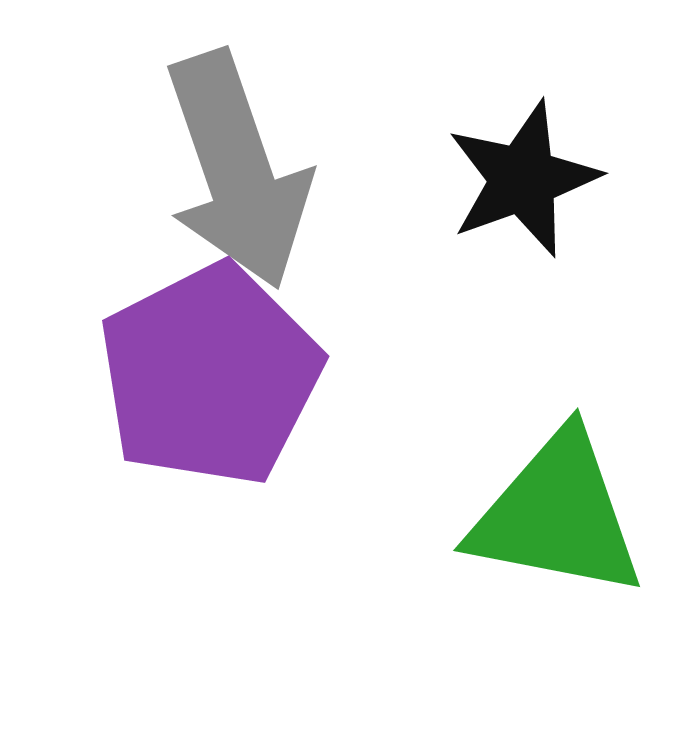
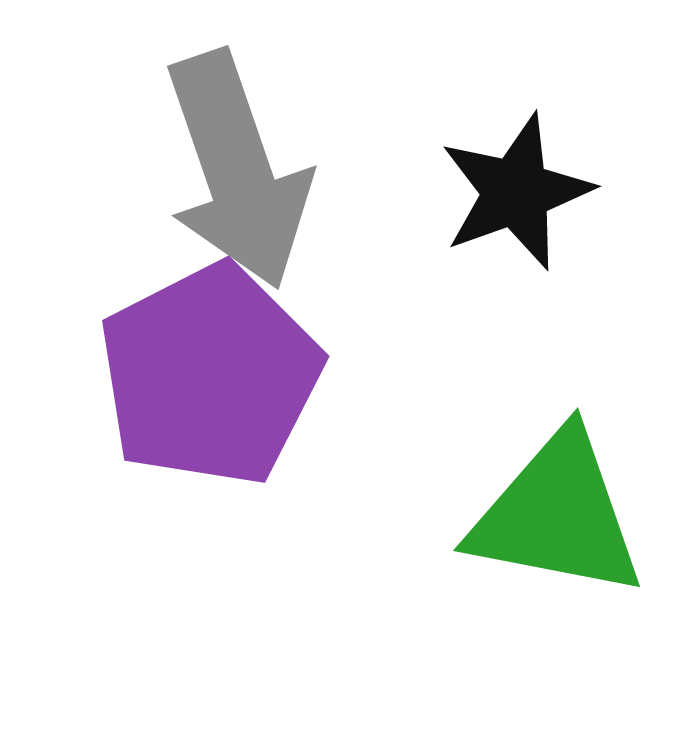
black star: moved 7 px left, 13 px down
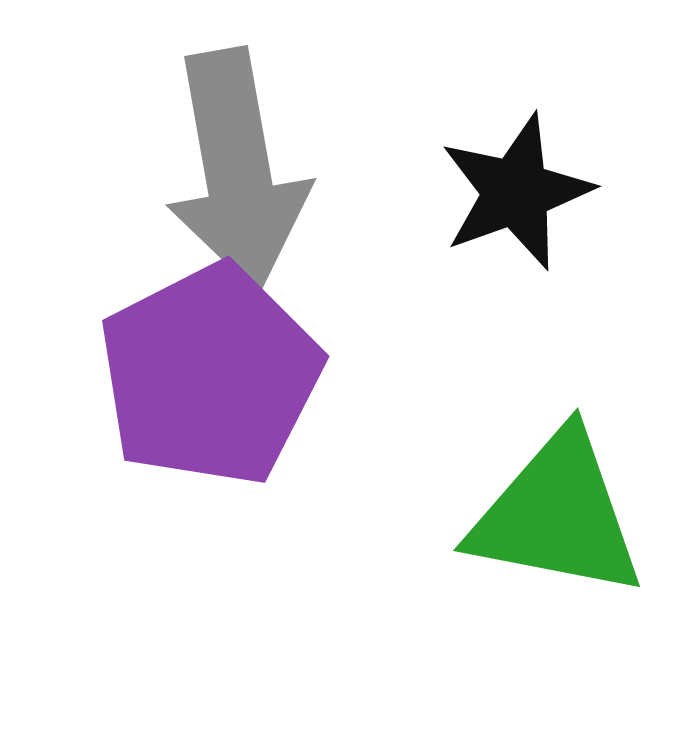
gray arrow: rotated 9 degrees clockwise
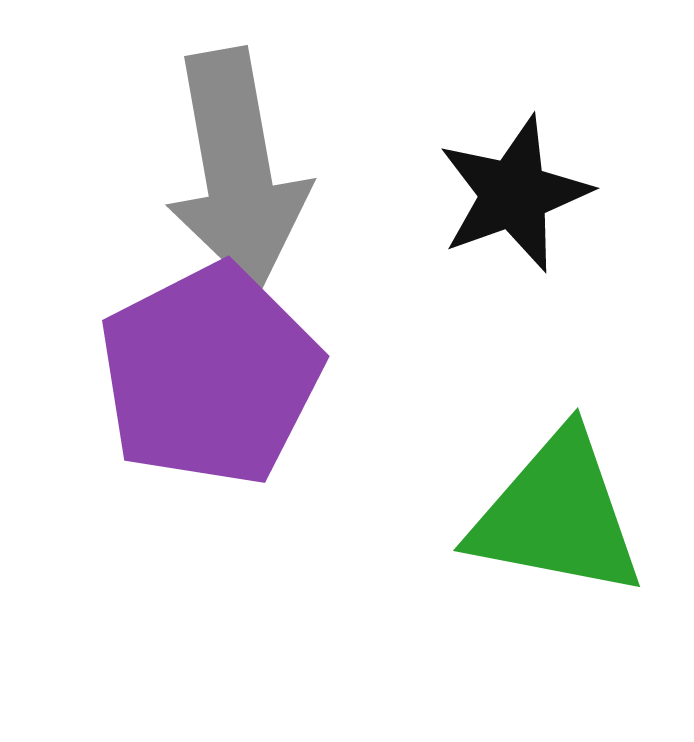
black star: moved 2 px left, 2 px down
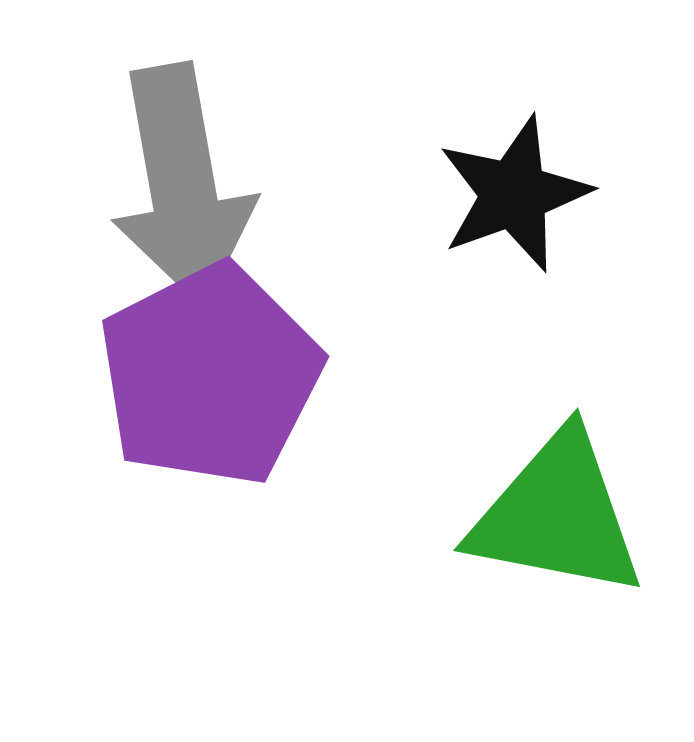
gray arrow: moved 55 px left, 15 px down
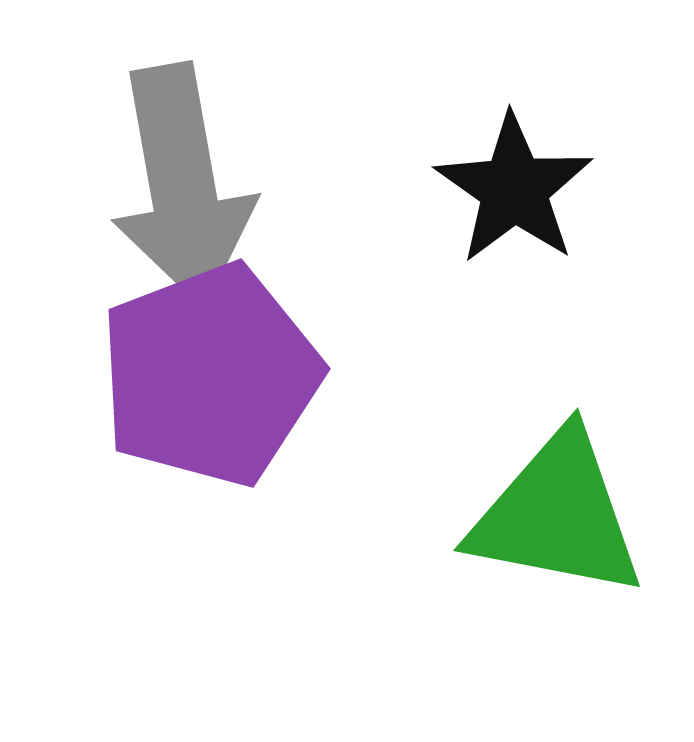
black star: moved 5 px up; rotated 17 degrees counterclockwise
purple pentagon: rotated 6 degrees clockwise
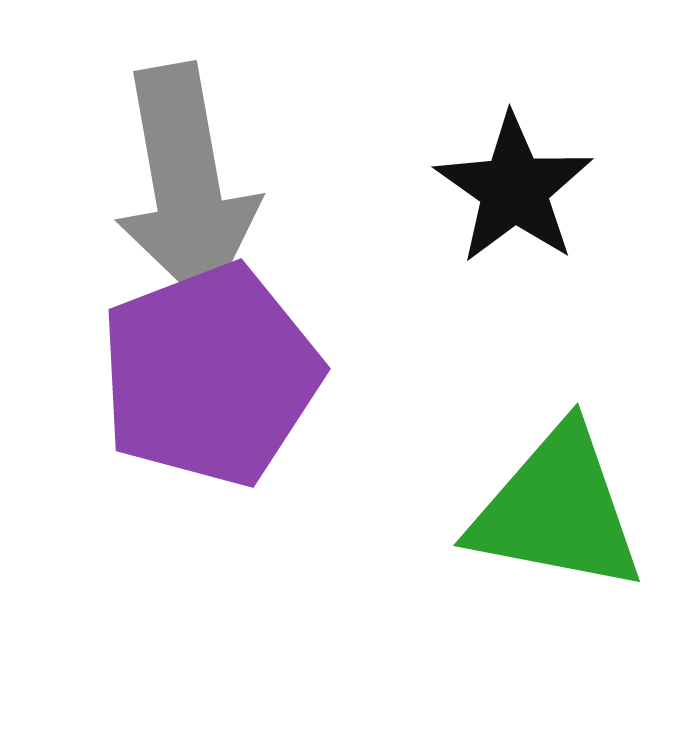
gray arrow: moved 4 px right
green triangle: moved 5 px up
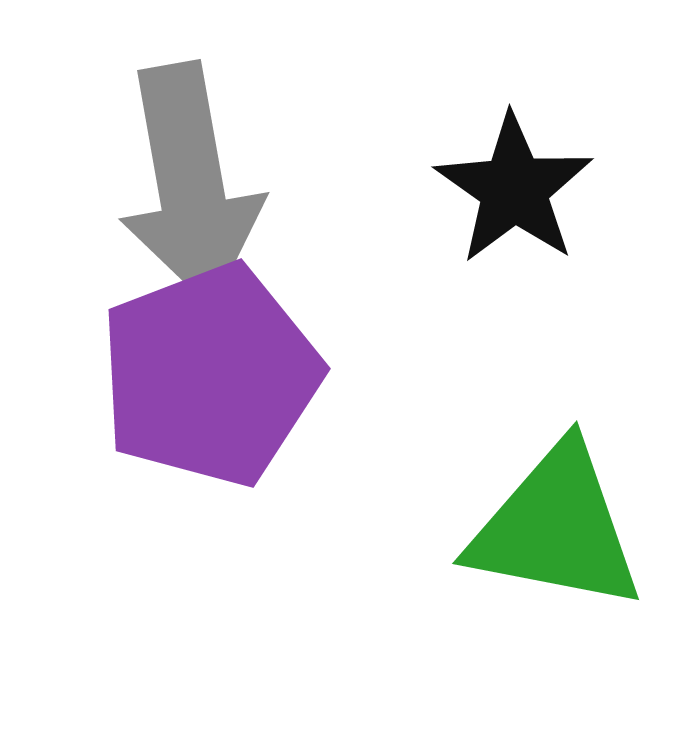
gray arrow: moved 4 px right, 1 px up
green triangle: moved 1 px left, 18 px down
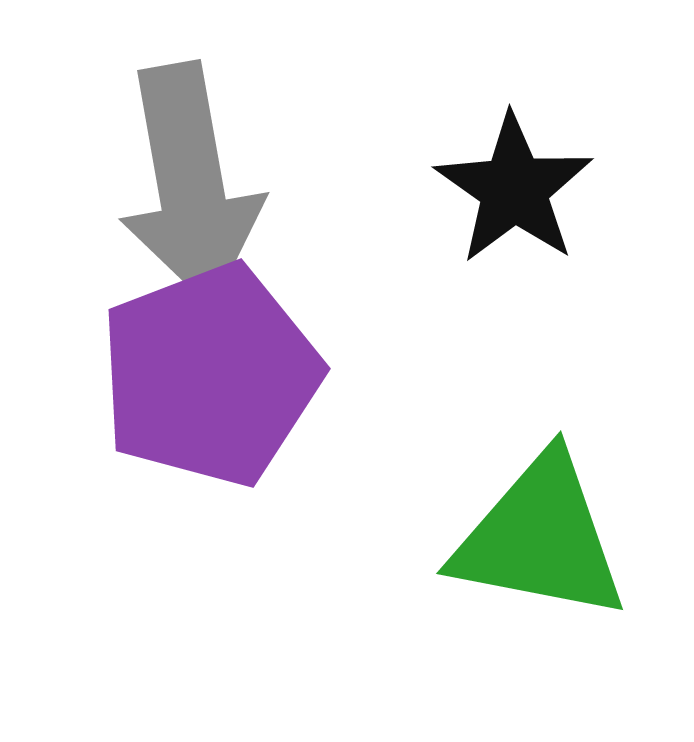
green triangle: moved 16 px left, 10 px down
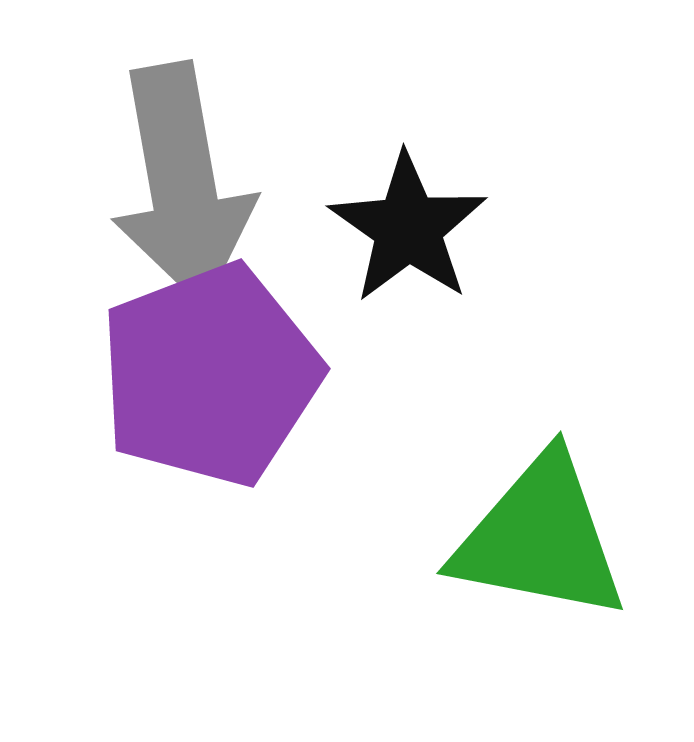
gray arrow: moved 8 px left
black star: moved 106 px left, 39 px down
